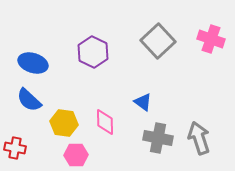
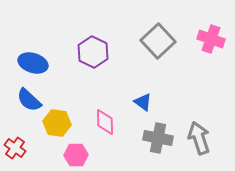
yellow hexagon: moved 7 px left
red cross: rotated 25 degrees clockwise
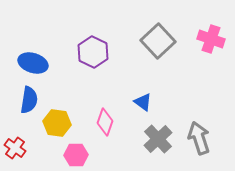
blue semicircle: rotated 124 degrees counterclockwise
pink diamond: rotated 20 degrees clockwise
gray cross: moved 1 px down; rotated 36 degrees clockwise
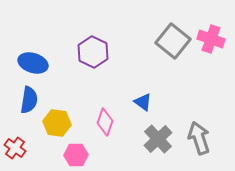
gray square: moved 15 px right; rotated 8 degrees counterclockwise
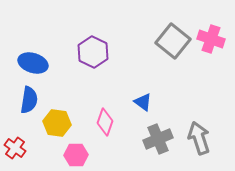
gray cross: rotated 20 degrees clockwise
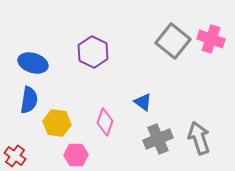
red cross: moved 8 px down
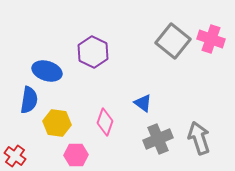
blue ellipse: moved 14 px right, 8 px down
blue triangle: moved 1 px down
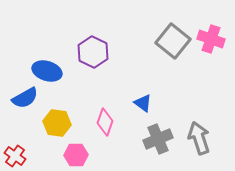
blue semicircle: moved 4 px left, 2 px up; rotated 52 degrees clockwise
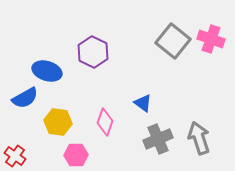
yellow hexagon: moved 1 px right, 1 px up
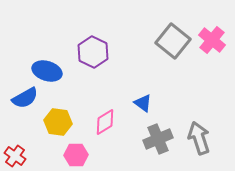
pink cross: moved 1 px right, 1 px down; rotated 20 degrees clockwise
pink diamond: rotated 40 degrees clockwise
